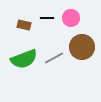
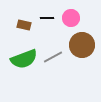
brown circle: moved 2 px up
gray line: moved 1 px left, 1 px up
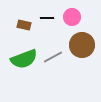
pink circle: moved 1 px right, 1 px up
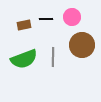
black line: moved 1 px left, 1 px down
brown rectangle: rotated 24 degrees counterclockwise
gray line: rotated 60 degrees counterclockwise
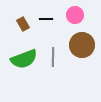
pink circle: moved 3 px right, 2 px up
brown rectangle: moved 1 px left, 1 px up; rotated 72 degrees clockwise
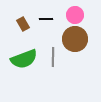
brown circle: moved 7 px left, 6 px up
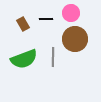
pink circle: moved 4 px left, 2 px up
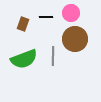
black line: moved 2 px up
brown rectangle: rotated 48 degrees clockwise
gray line: moved 1 px up
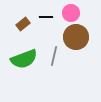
brown rectangle: rotated 32 degrees clockwise
brown circle: moved 1 px right, 2 px up
gray line: moved 1 px right; rotated 12 degrees clockwise
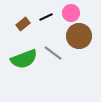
black line: rotated 24 degrees counterclockwise
brown circle: moved 3 px right, 1 px up
gray line: moved 1 px left, 3 px up; rotated 66 degrees counterclockwise
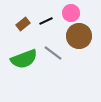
black line: moved 4 px down
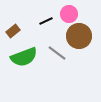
pink circle: moved 2 px left, 1 px down
brown rectangle: moved 10 px left, 7 px down
gray line: moved 4 px right
green semicircle: moved 2 px up
